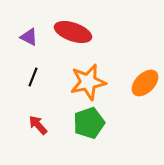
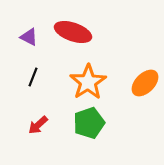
orange star: rotated 21 degrees counterclockwise
red arrow: rotated 90 degrees counterclockwise
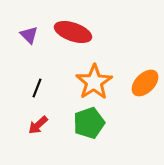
purple triangle: moved 2 px up; rotated 18 degrees clockwise
black line: moved 4 px right, 11 px down
orange star: moved 6 px right
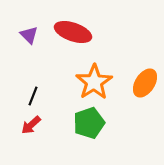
orange ellipse: rotated 12 degrees counterclockwise
black line: moved 4 px left, 8 px down
red arrow: moved 7 px left
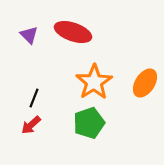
black line: moved 1 px right, 2 px down
